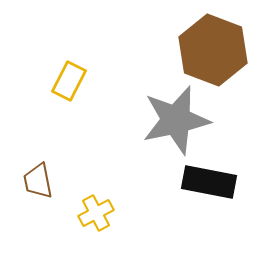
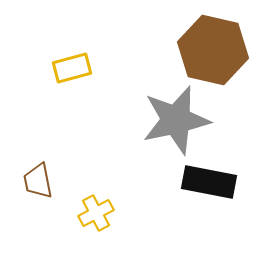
brown hexagon: rotated 8 degrees counterclockwise
yellow rectangle: moved 3 px right, 13 px up; rotated 48 degrees clockwise
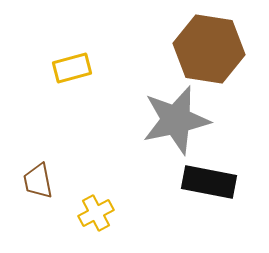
brown hexagon: moved 4 px left, 1 px up; rotated 4 degrees counterclockwise
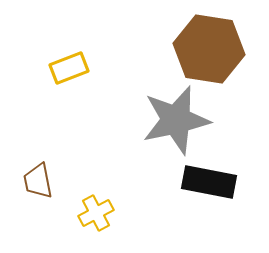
yellow rectangle: moved 3 px left; rotated 6 degrees counterclockwise
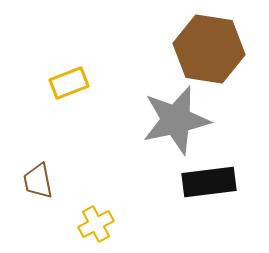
yellow rectangle: moved 15 px down
black rectangle: rotated 18 degrees counterclockwise
yellow cross: moved 11 px down
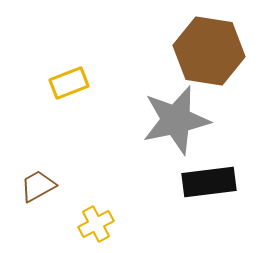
brown hexagon: moved 2 px down
brown trapezoid: moved 5 px down; rotated 72 degrees clockwise
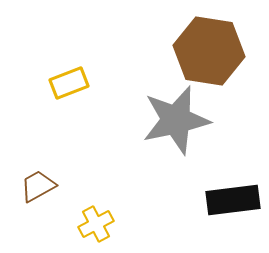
black rectangle: moved 24 px right, 18 px down
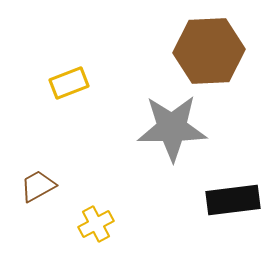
brown hexagon: rotated 12 degrees counterclockwise
gray star: moved 4 px left, 8 px down; rotated 12 degrees clockwise
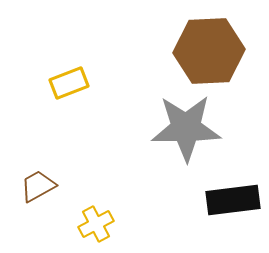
gray star: moved 14 px right
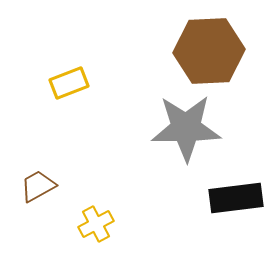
black rectangle: moved 3 px right, 2 px up
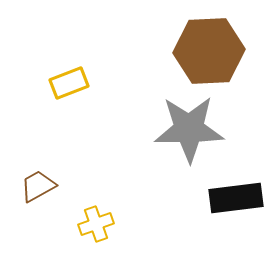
gray star: moved 3 px right, 1 px down
yellow cross: rotated 8 degrees clockwise
